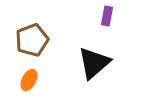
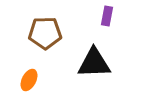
brown pentagon: moved 13 px right, 7 px up; rotated 20 degrees clockwise
black triangle: rotated 39 degrees clockwise
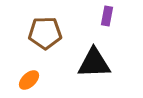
orange ellipse: rotated 20 degrees clockwise
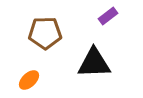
purple rectangle: moved 1 px right; rotated 42 degrees clockwise
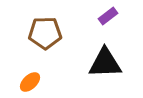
black triangle: moved 11 px right
orange ellipse: moved 1 px right, 2 px down
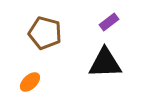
purple rectangle: moved 1 px right, 6 px down
brown pentagon: rotated 16 degrees clockwise
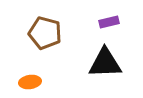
purple rectangle: rotated 24 degrees clockwise
orange ellipse: rotated 35 degrees clockwise
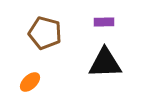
purple rectangle: moved 5 px left; rotated 12 degrees clockwise
orange ellipse: rotated 35 degrees counterclockwise
